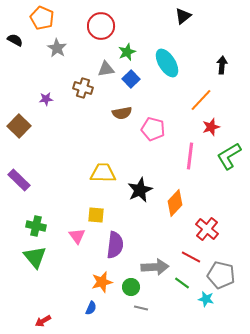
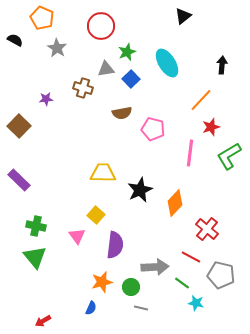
pink line: moved 3 px up
yellow square: rotated 36 degrees clockwise
cyan star: moved 10 px left, 4 px down
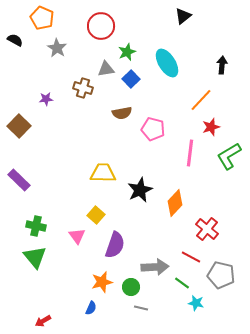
purple semicircle: rotated 12 degrees clockwise
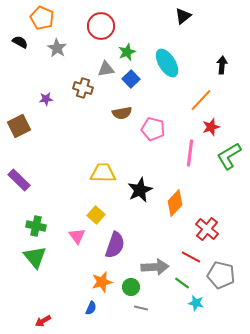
black semicircle: moved 5 px right, 2 px down
brown square: rotated 20 degrees clockwise
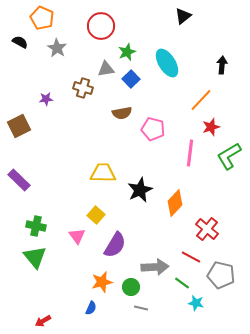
purple semicircle: rotated 12 degrees clockwise
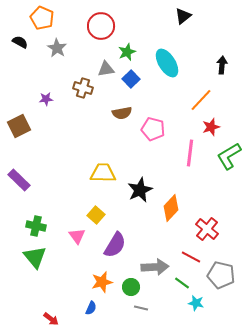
orange diamond: moved 4 px left, 5 px down
red arrow: moved 8 px right, 2 px up; rotated 112 degrees counterclockwise
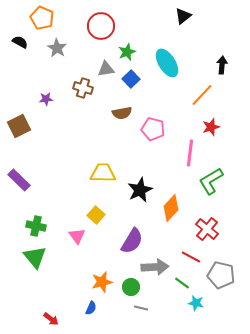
orange line: moved 1 px right, 5 px up
green L-shape: moved 18 px left, 25 px down
purple semicircle: moved 17 px right, 4 px up
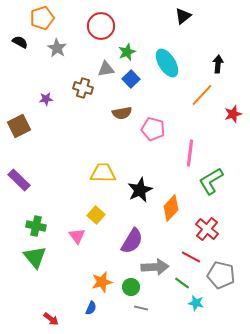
orange pentagon: rotated 30 degrees clockwise
black arrow: moved 4 px left, 1 px up
red star: moved 22 px right, 13 px up
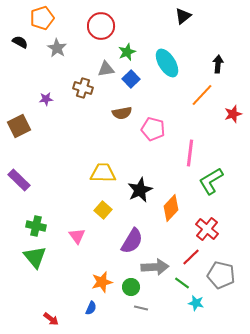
yellow square: moved 7 px right, 5 px up
red line: rotated 72 degrees counterclockwise
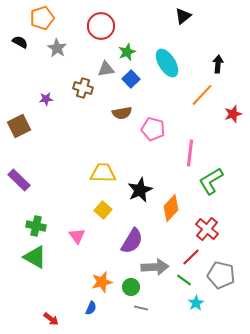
green triangle: rotated 20 degrees counterclockwise
green line: moved 2 px right, 3 px up
cyan star: rotated 28 degrees clockwise
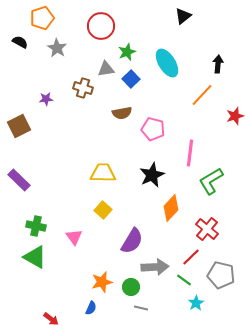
red star: moved 2 px right, 2 px down
black star: moved 12 px right, 15 px up
pink triangle: moved 3 px left, 1 px down
